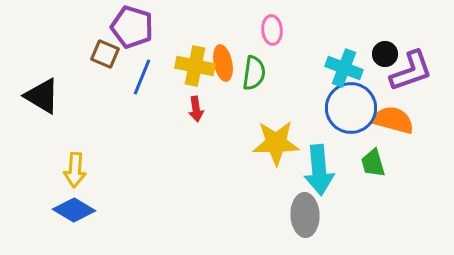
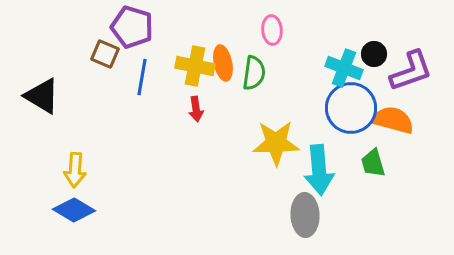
black circle: moved 11 px left
blue line: rotated 12 degrees counterclockwise
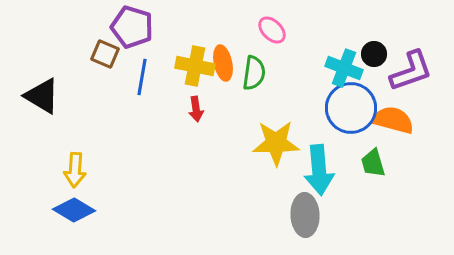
pink ellipse: rotated 40 degrees counterclockwise
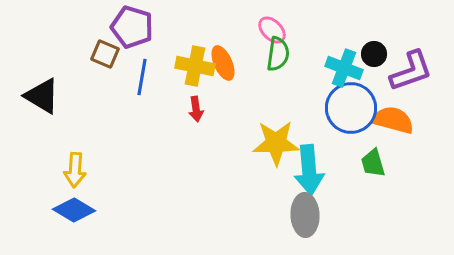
orange ellipse: rotated 12 degrees counterclockwise
green semicircle: moved 24 px right, 19 px up
cyan arrow: moved 10 px left
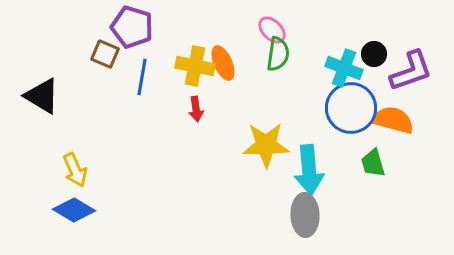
yellow star: moved 10 px left, 2 px down
yellow arrow: rotated 28 degrees counterclockwise
